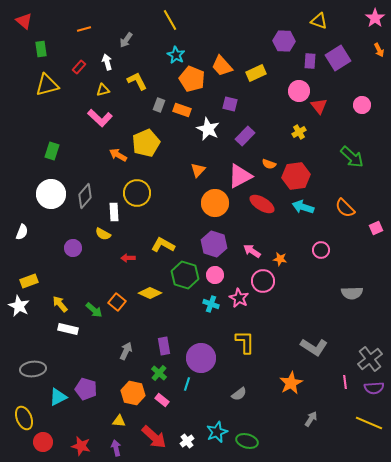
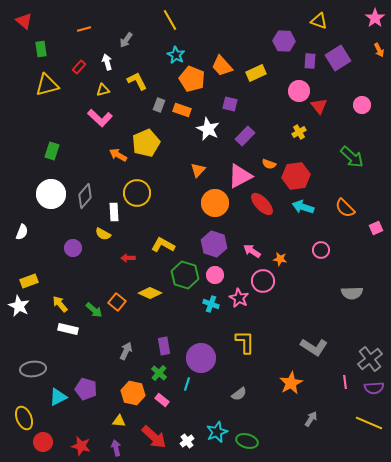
red ellipse at (262, 204): rotated 15 degrees clockwise
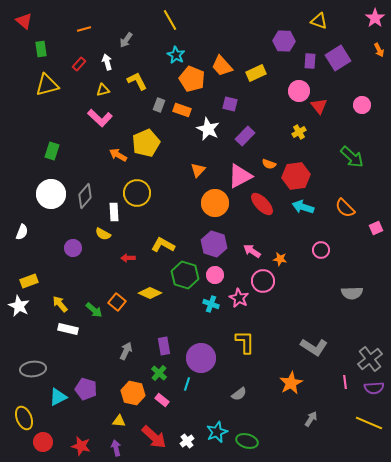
red rectangle at (79, 67): moved 3 px up
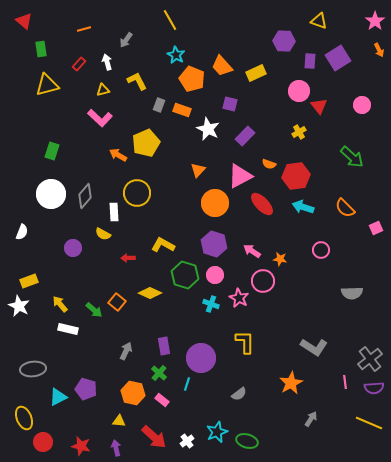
pink star at (375, 18): moved 3 px down
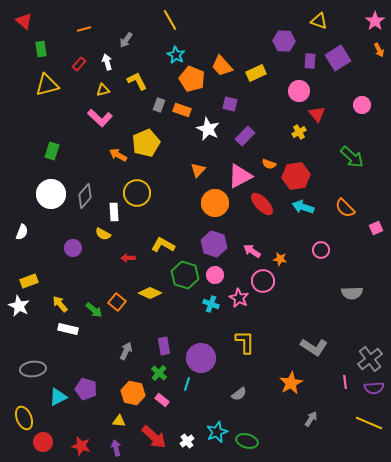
red triangle at (319, 106): moved 2 px left, 8 px down
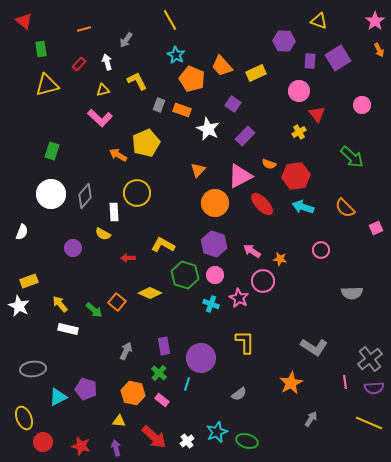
purple square at (230, 104): moved 3 px right; rotated 21 degrees clockwise
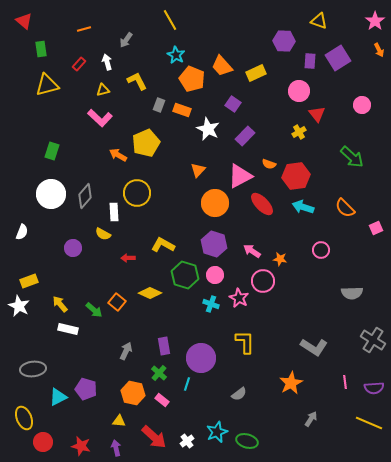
gray cross at (370, 359): moved 3 px right, 19 px up; rotated 20 degrees counterclockwise
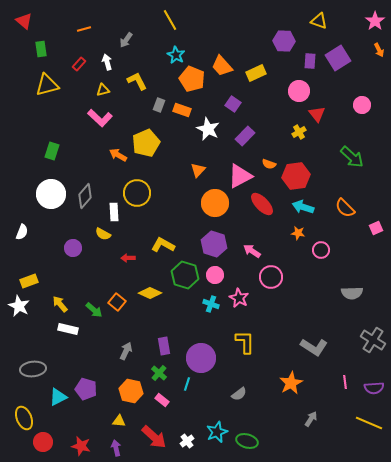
orange star at (280, 259): moved 18 px right, 26 px up
pink circle at (263, 281): moved 8 px right, 4 px up
orange hexagon at (133, 393): moved 2 px left, 2 px up
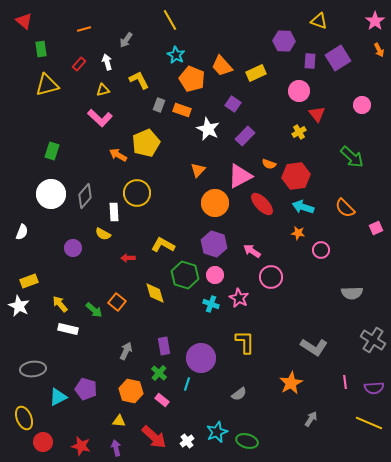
yellow L-shape at (137, 81): moved 2 px right, 1 px up
yellow diamond at (150, 293): moved 5 px right; rotated 50 degrees clockwise
